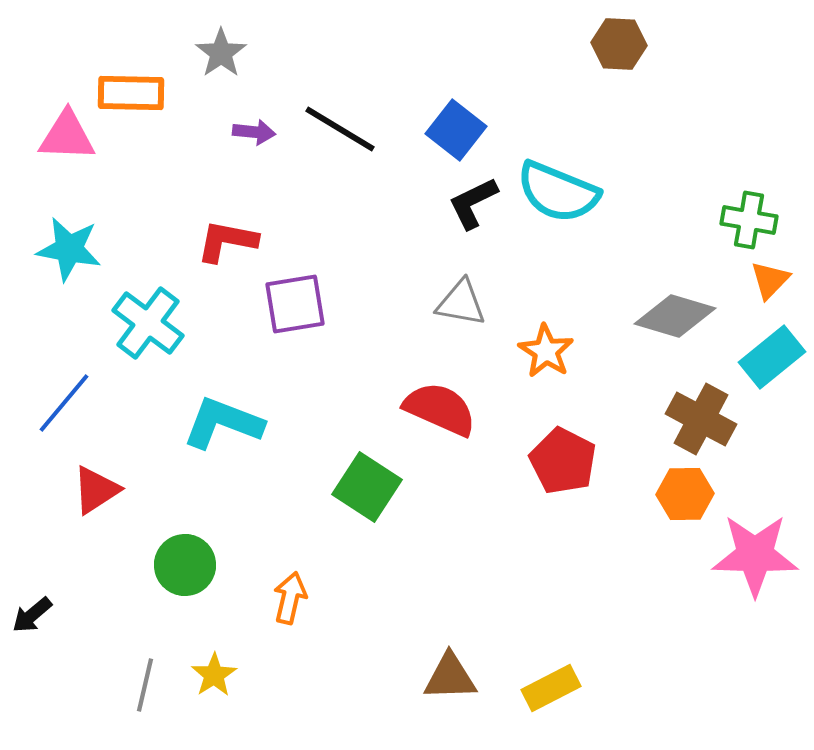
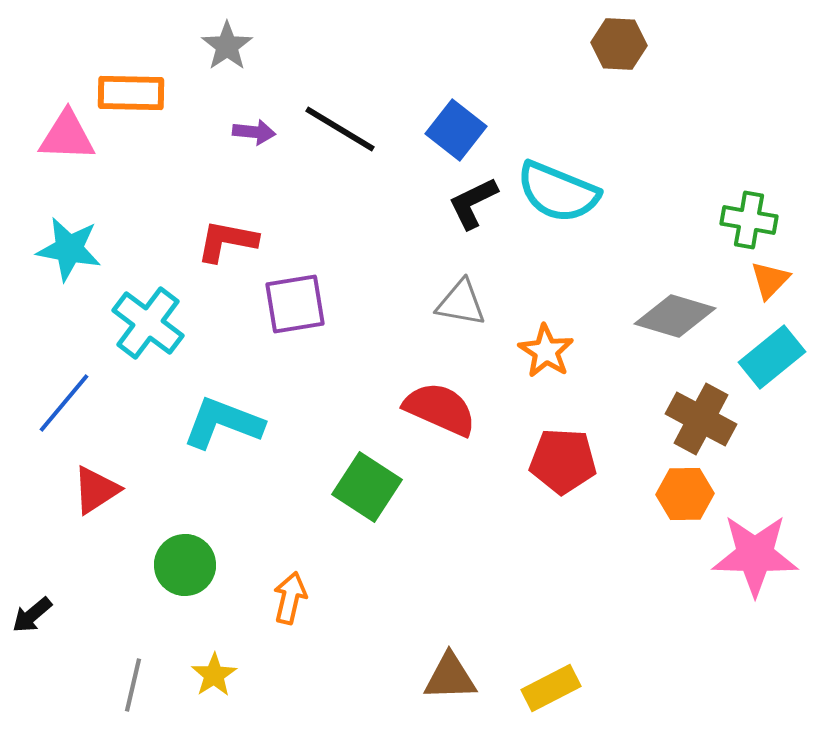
gray star: moved 6 px right, 7 px up
red pentagon: rotated 24 degrees counterclockwise
gray line: moved 12 px left
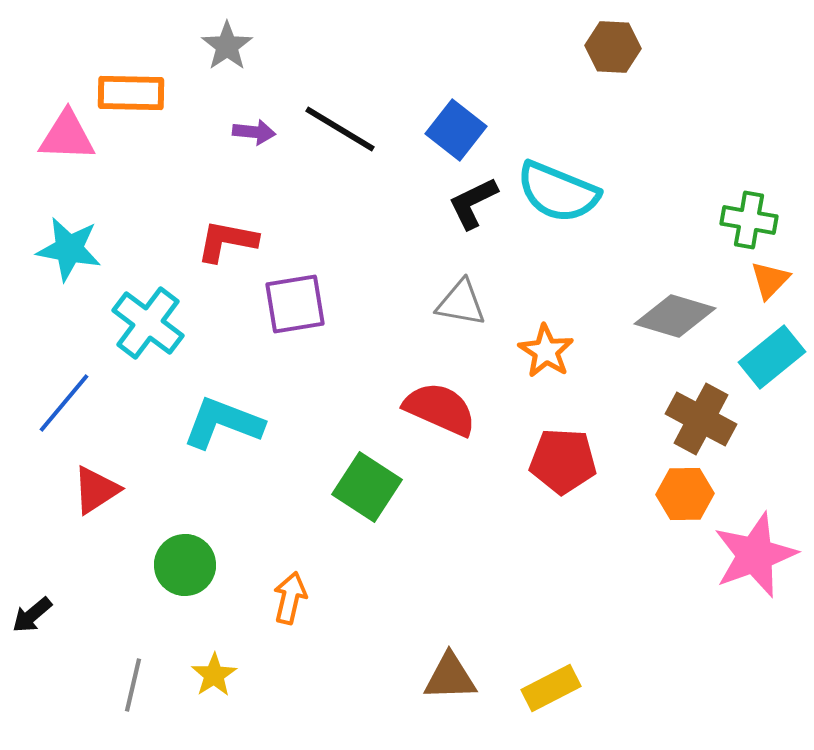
brown hexagon: moved 6 px left, 3 px down
pink star: rotated 22 degrees counterclockwise
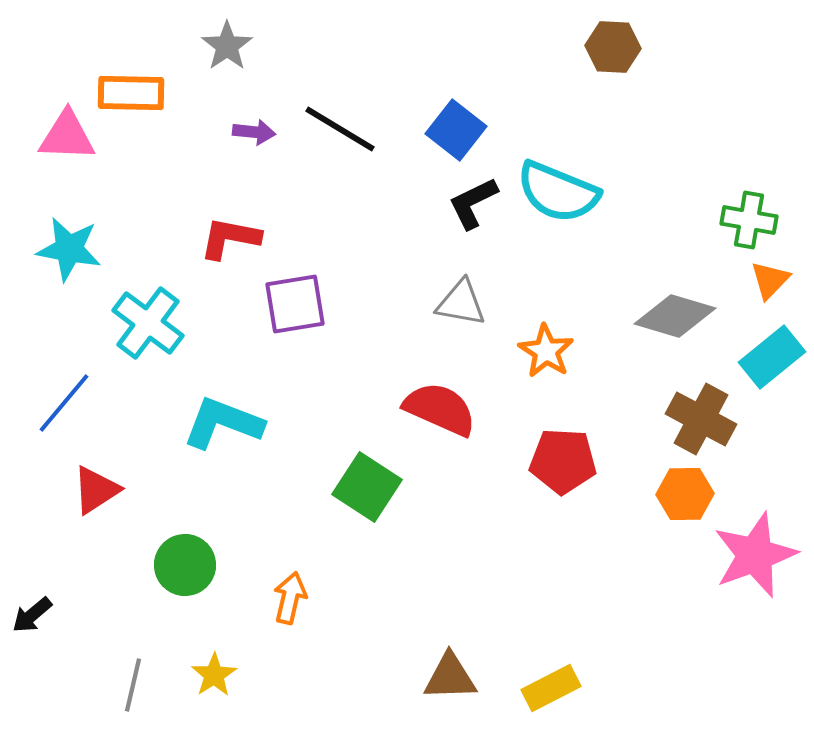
red L-shape: moved 3 px right, 3 px up
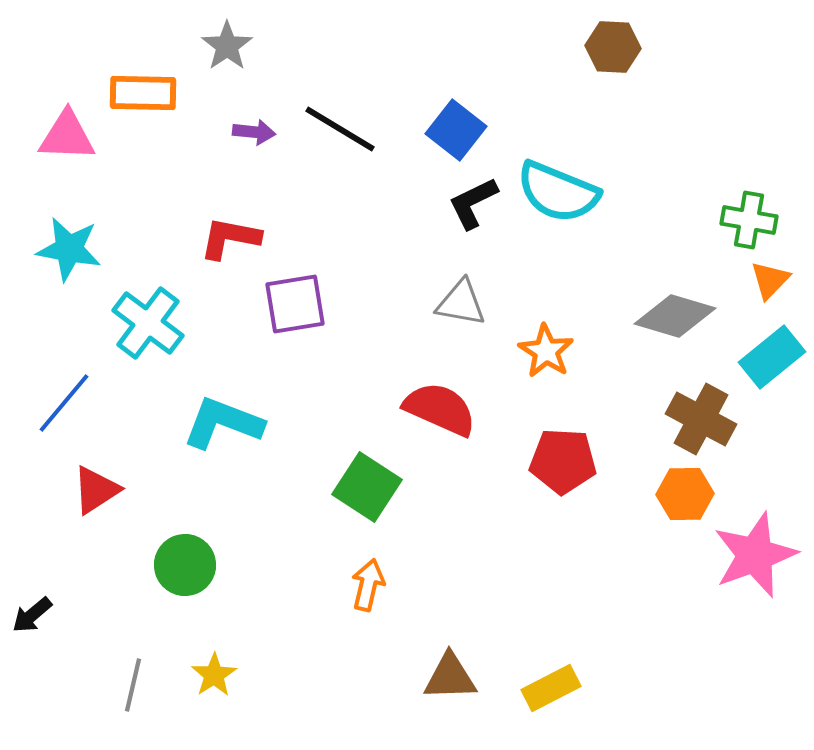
orange rectangle: moved 12 px right
orange arrow: moved 78 px right, 13 px up
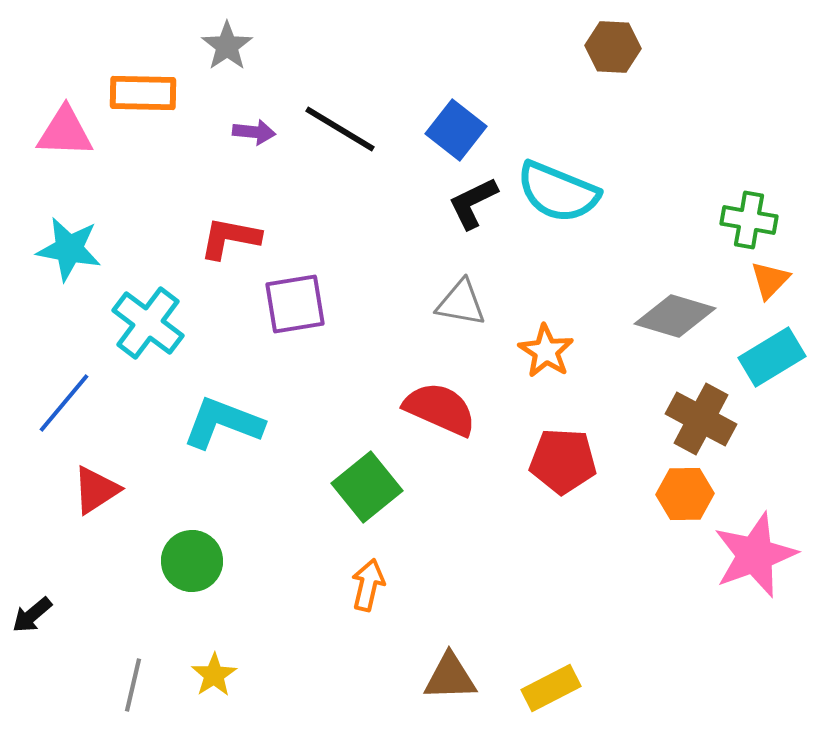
pink triangle: moved 2 px left, 4 px up
cyan rectangle: rotated 8 degrees clockwise
green square: rotated 18 degrees clockwise
green circle: moved 7 px right, 4 px up
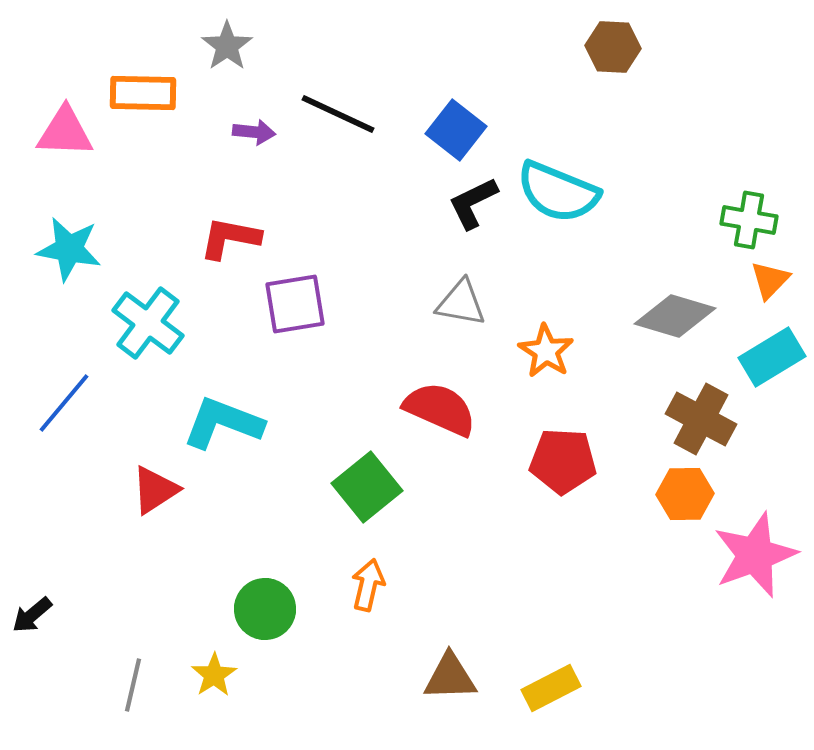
black line: moved 2 px left, 15 px up; rotated 6 degrees counterclockwise
red triangle: moved 59 px right
green circle: moved 73 px right, 48 px down
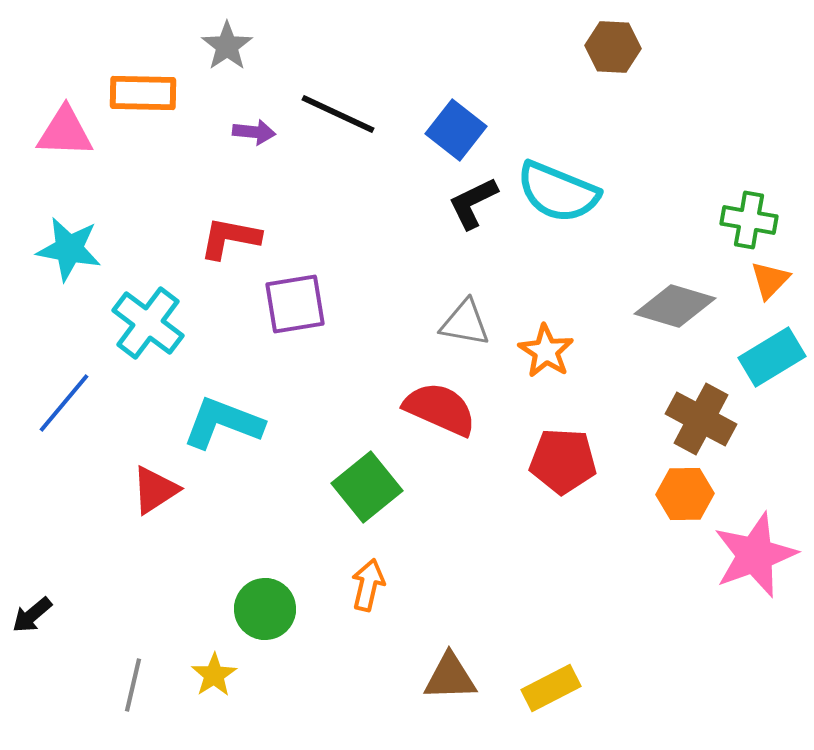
gray triangle: moved 4 px right, 20 px down
gray diamond: moved 10 px up
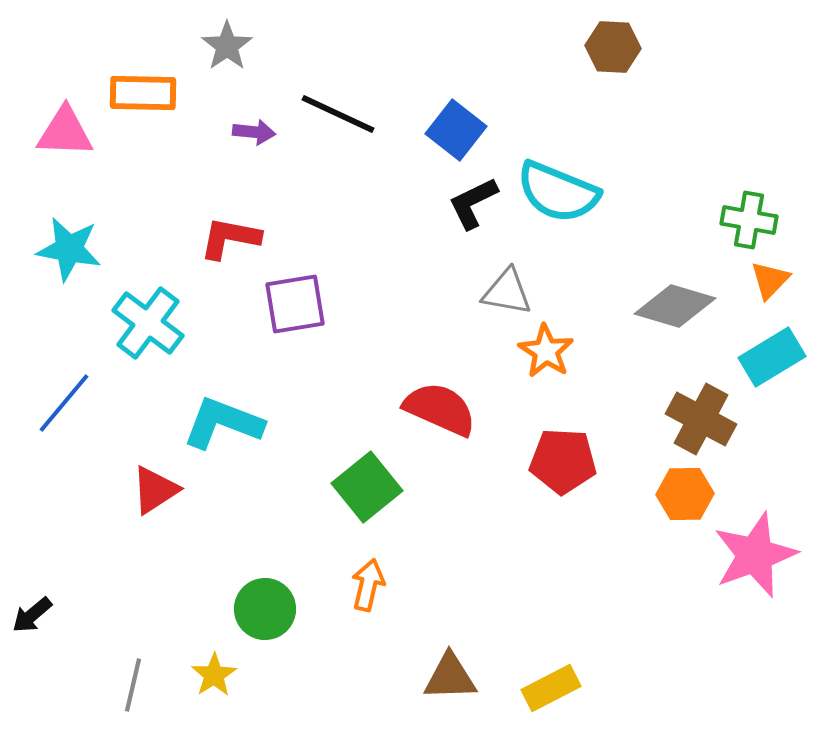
gray triangle: moved 42 px right, 31 px up
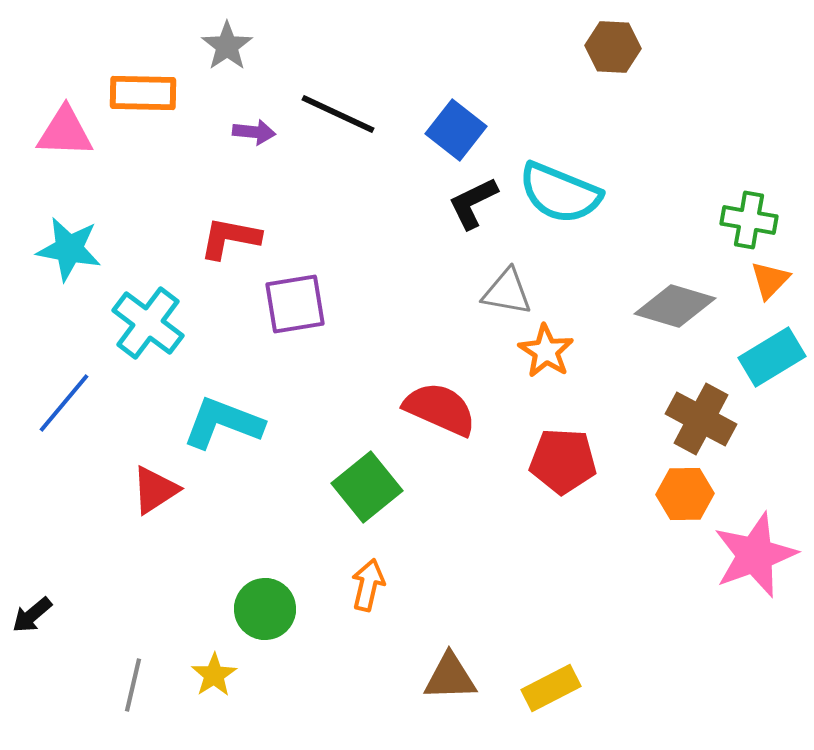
cyan semicircle: moved 2 px right, 1 px down
